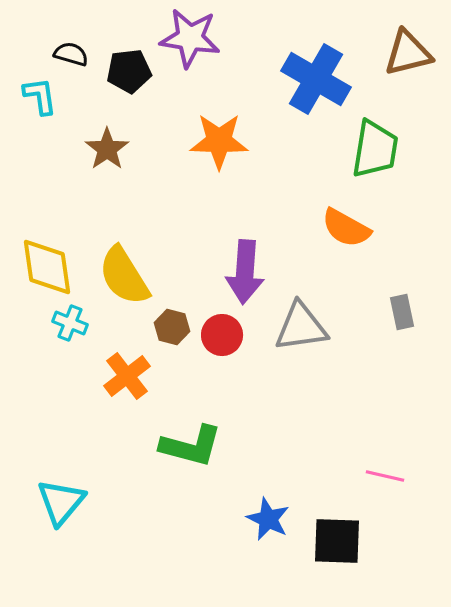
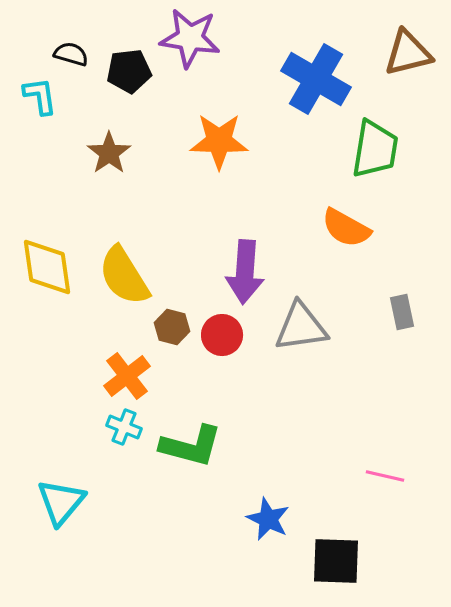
brown star: moved 2 px right, 4 px down
cyan cross: moved 54 px right, 104 px down
black square: moved 1 px left, 20 px down
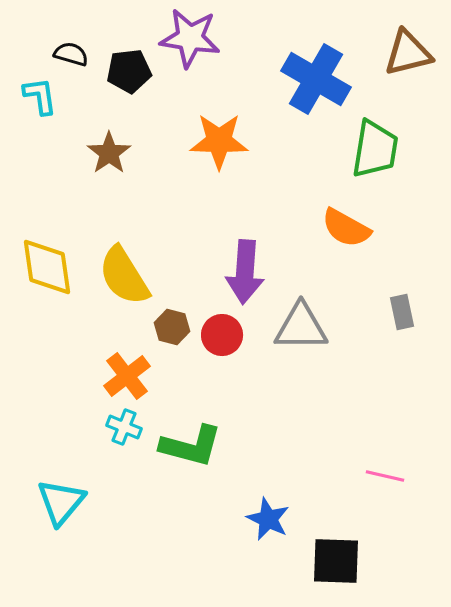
gray triangle: rotated 8 degrees clockwise
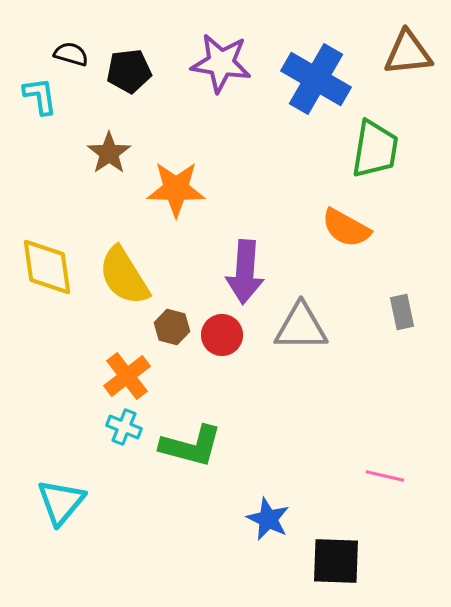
purple star: moved 31 px right, 25 px down
brown triangle: rotated 8 degrees clockwise
orange star: moved 43 px left, 48 px down
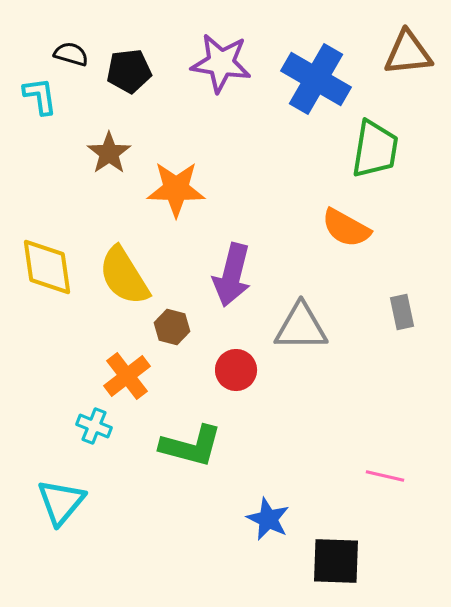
purple arrow: moved 13 px left, 3 px down; rotated 10 degrees clockwise
red circle: moved 14 px right, 35 px down
cyan cross: moved 30 px left, 1 px up
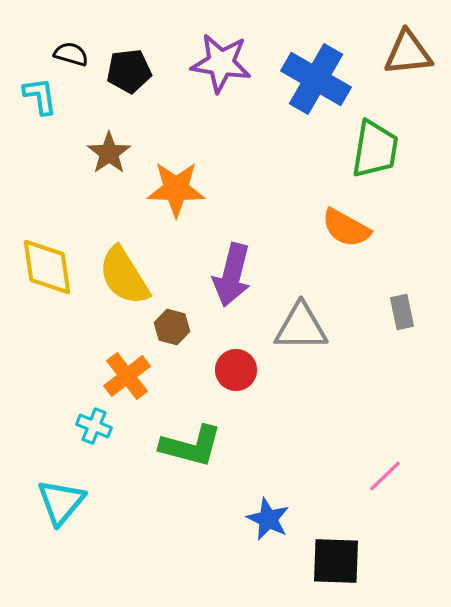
pink line: rotated 57 degrees counterclockwise
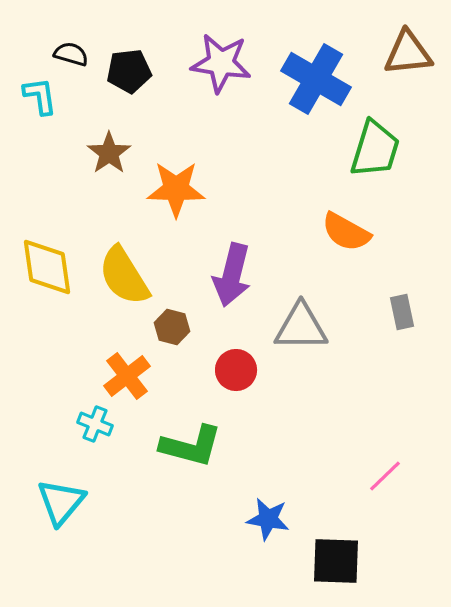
green trapezoid: rotated 8 degrees clockwise
orange semicircle: moved 4 px down
cyan cross: moved 1 px right, 2 px up
blue star: rotated 15 degrees counterclockwise
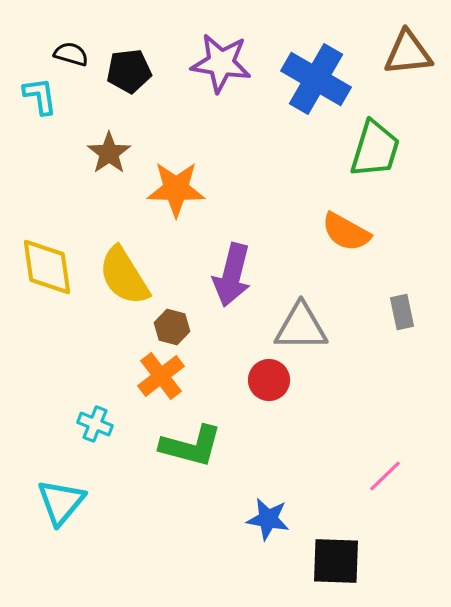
red circle: moved 33 px right, 10 px down
orange cross: moved 34 px right
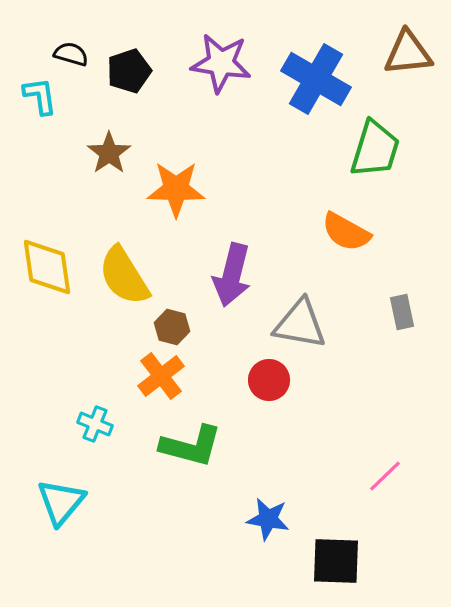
black pentagon: rotated 12 degrees counterclockwise
gray triangle: moved 1 px left, 3 px up; rotated 10 degrees clockwise
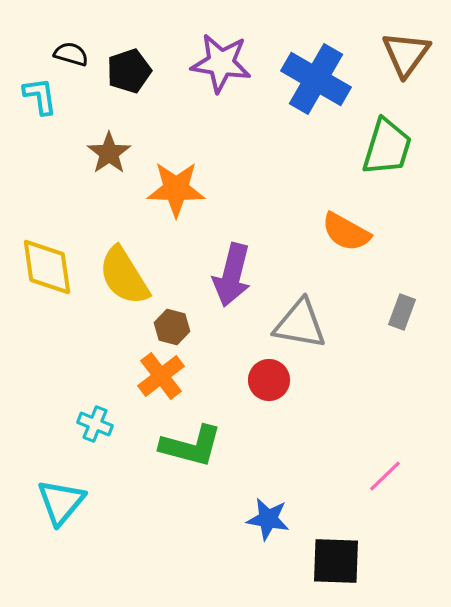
brown triangle: moved 2 px left, 1 px down; rotated 48 degrees counterclockwise
green trapezoid: moved 12 px right, 2 px up
gray rectangle: rotated 32 degrees clockwise
